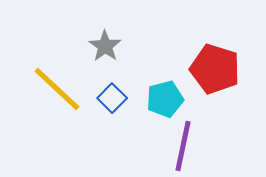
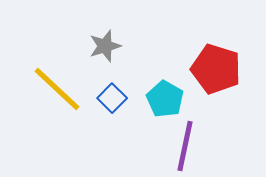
gray star: rotated 20 degrees clockwise
red pentagon: moved 1 px right
cyan pentagon: rotated 27 degrees counterclockwise
purple line: moved 2 px right
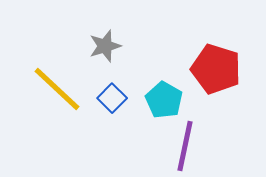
cyan pentagon: moved 1 px left, 1 px down
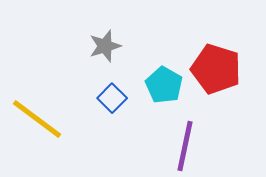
yellow line: moved 20 px left, 30 px down; rotated 6 degrees counterclockwise
cyan pentagon: moved 15 px up
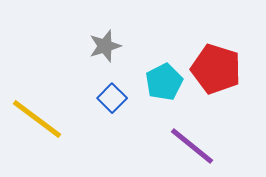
cyan pentagon: moved 3 px up; rotated 15 degrees clockwise
purple line: moved 7 px right; rotated 63 degrees counterclockwise
